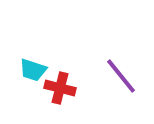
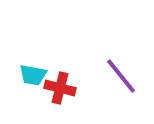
cyan trapezoid: moved 5 px down; rotated 8 degrees counterclockwise
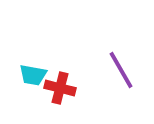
purple line: moved 6 px up; rotated 9 degrees clockwise
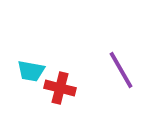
cyan trapezoid: moved 2 px left, 4 px up
